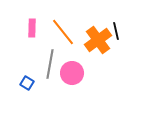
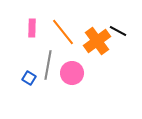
black line: moved 2 px right; rotated 48 degrees counterclockwise
orange cross: moved 1 px left, 1 px down
gray line: moved 2 px left, 1 px down
blue square: moved 2 px right, 5 px up
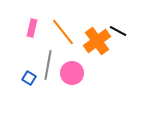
pink rectangle: rotated 12 degrees clockwise
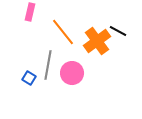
pink rectangle: moved 2 px left, 16 px up
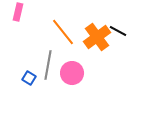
pink rectangle: moved 12 px left
orange cross: moved 4 px up
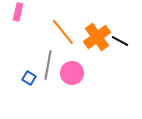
black line: moved 2 px right, 10 px down
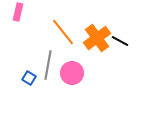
orange cross: moved 1 px down
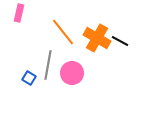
pink rectangle: moved 1 px right, 1 px down
orange cross: rotated 24 degrees counterclockwise
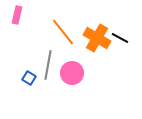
pink rectangle: moved 2 px left, 2 px down
black line: moved 3 px up
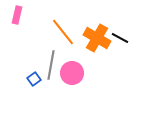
gray line: moved 3 px right
blue square: moved 5 px right, 1 px down; rotated 24 degrees clockwise
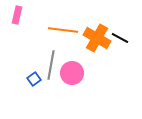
orange line: moved 2 px up; rotated 44 degrees counterclockwise
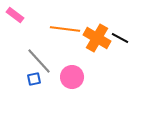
pink rectangle: moved 2 px left; rotated 66 degrees counterclockwise
orange line: moved 2 px right, 1 px up
gray line: moved 12 px left, 4 px up; rotated 52 degrees counterclockwise
pink circle: moved 4 px down
blue square: rotated 24 degrees clockwise
